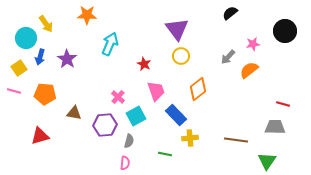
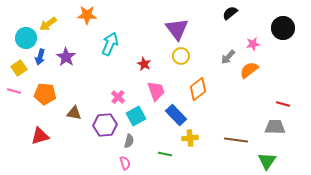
yellow arrow: moved 2 px right; rotated 90 degrees clockwise
black circle: moved 2 px left, 3 px up
purple star: moved 1 px left, 2 px up
pink semicircle: rotated 24 degrees counterclockwise
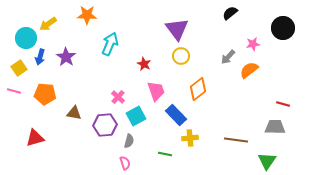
red triangle: moved 5 px left, 2 px down
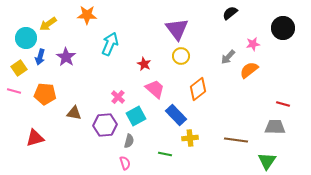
pink trapezoid: moved 1 px left, 2 px up; rotated 30 degrees counterclockwise
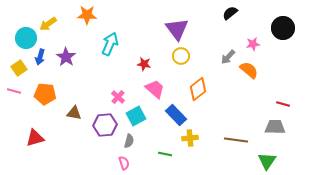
red star: rotated 16 degrees counterclockwise
orange semicircle: rotated 78 degrees clockwise
pink semicircle: moved 1 px left
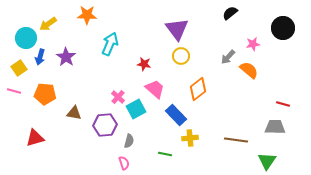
cyan square: moved 7 px up
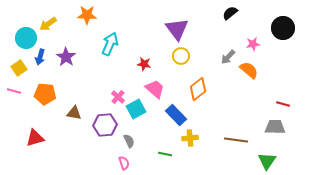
gray semicircle: rotated 40 degrees counterclockwise
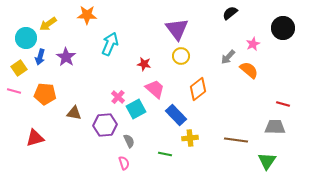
pink star: rotated 16 degrees counterclockwise
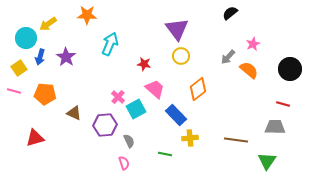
black circle: moved 7 px right, 41 px down
brown triangle: rotated 14 degrees clockwise
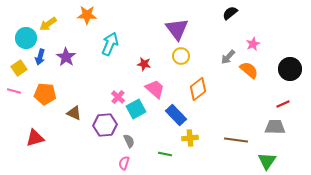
red line: rotated 40 degrees counterclockwise
pink semicircle: rotated 144 degrees counterclockwise
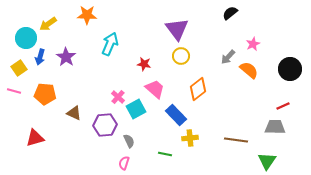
red line: moved 2 px down
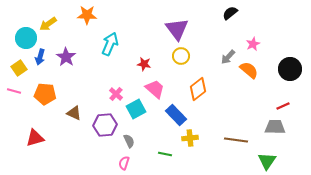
pink cross: moved 2 px left, 3 px up
